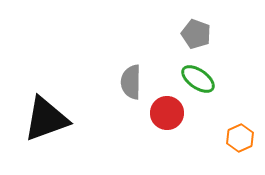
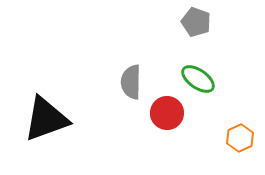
gray pentagon: moved 12 px up
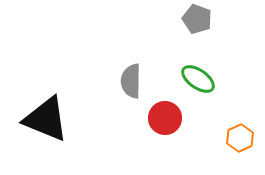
gray pentagon: moved 1 px right, 3 px up
gray semicircle: moved 1 px up
red circle: moved 2 px left, 5 px down
black triangle: rotated 42 degrees clockwise
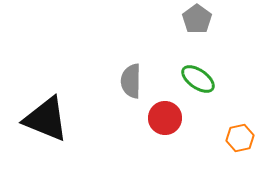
gray pentagon: rotated 16 degrees clockwise
orange hexagon: rotated 12 degrees clockwise
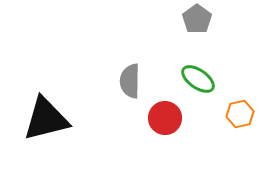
gray semicircle: moved 1 px left
black triangle: rotated 36 degrees counterclockwise
orange hexagon: moved 24 px up
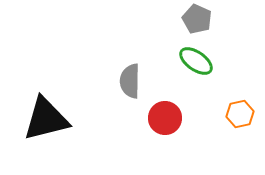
gray pentagon: rotated 12 degrees counterclockwise
green ellipse: moved 2 px left, 18 px up
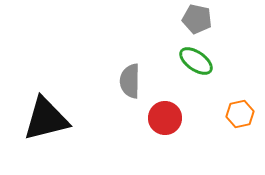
gray pentagon: rotated 12 degrees counterclockwise
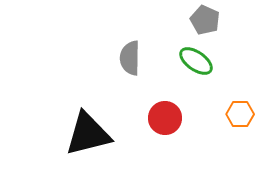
gray pentagon: moved 8 px right, 1 px down; rotated 12 degrees clockwise
gray semicircle: moved 23 px up
orange hexagon: rotated 12 degrees clockwise
black triangle: moved 42 px right, 15 px down
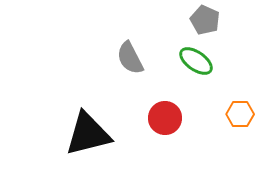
gray semicircle: rotated 28 degrees counterclockwise
